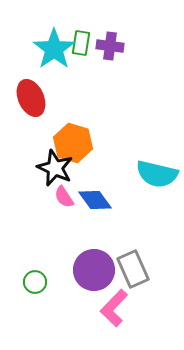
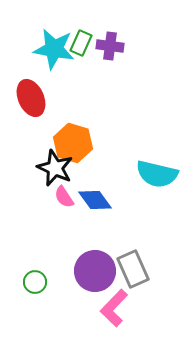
green rectangle: rotated 15 degrees clockwise
cyan star: rotated 27 degrees counterclockwise
purple circle: moved 1 px right, 1 px down
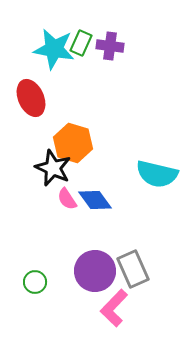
black star: moved 2 px left
pink semicircle: moved 3 px right, 2 px down
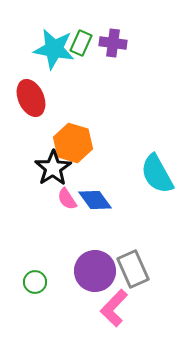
purple cross: moved 3 px right, 3 px up
black star: rotated 15 degrees clockwise
cyan semicircle: rotated 48 degrees clockwise
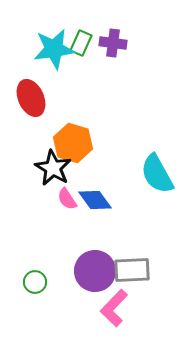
cyan star: rotated 18 degrees counterclockwise
black star: rotated 9 degrees counterclockwise
gray rectangle: moved 1 px left, 1 px down; rotated 69 degrees counterclockwise
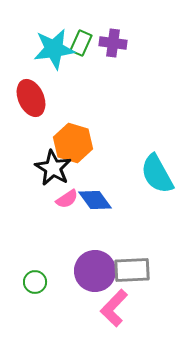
pink semicircle: rotated 90 degrees counterclockwise
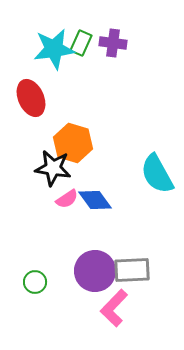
black star: rotated 21 degrees counterclockwise
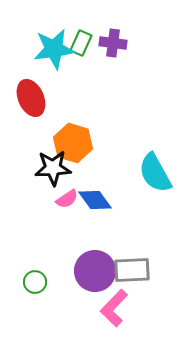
black star: rotated 12 degrees counterclockwise
cyan semicircle: moved 2 px left, 1 px up
